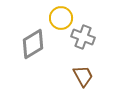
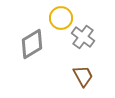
gray cross: rotated 15 degrees clockwise
gray diamond: moved 1 px left
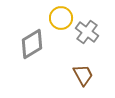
gray cross: moved 4 px right, 5 px up
brown trapezoid: moved 1 px up
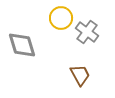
gray diamond: moved 10 px left, 1 px down; rotated 76 degrees counterclockwise
brown trapezoid: moved 3 px left
